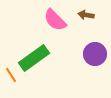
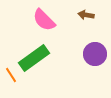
pink semicircle: moved 11 px left
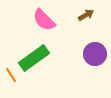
brown arrow: rotated 140 degrees clockwise
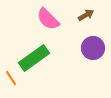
pink semicircle: moved 4 px right, 1 px up
purple circle: moved 2 px left, 6 px up
orange line: moved 3 px down
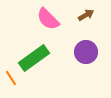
purple circle: moved 7 px left, 4 px down
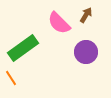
brown arrow: rotated 28 degrees counterclockwise
pink semicircle: moved 11 px right, 4 px down
green rectangle: moved 11 px left, 10 px up
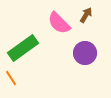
purple circle: moved 1 px left, 1 px down
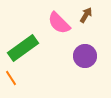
purple circle: moved 3 px down
